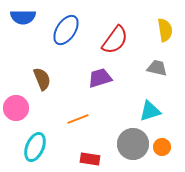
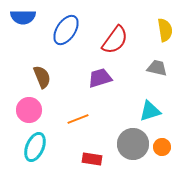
brown semicircle: moved 2 px up
pink circle: moved 13 px right, 2 px down
red rectangle: moved 2 px right
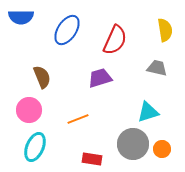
blue semicircle: moved 2 px left
blue ellipse: moved 1 px right
red semicircle: rotated 12 degrees counterclockwise
cyan triangle: moved 2 px left, 1 px down
orange circle: moved 2 px down
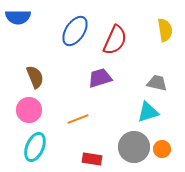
blue semicircle: moved 3 px left
blue ellipse: moved 8 px right, 1 px down
gray trapezoid: moved 15 px down
brown semicircle: moved 7 px left
gray circle: moved 1 px right, 3 px down
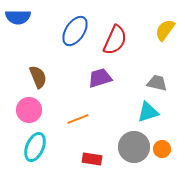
yellow semicircle: rotated 135 degrees counterclockwise
brown semicircle: moved 3 px right
